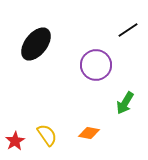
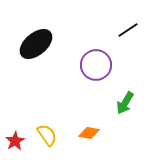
black ellipse: rotated 12 degrees clockwise
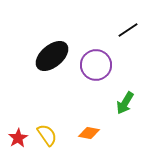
black ellipse: moved 16 px right, 12 px down
red star: moved 3 px right, 3 px up
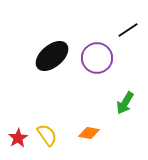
purple circle: moved 1 px right, 7 px up
